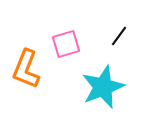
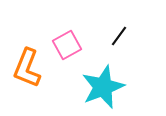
pink square: moved 1 px right, 1 px down; rotated 12 degrees counterclockwise
orange L-shape: moved 1 px right, 1 px up
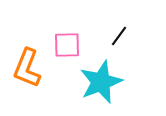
pink square: rotated 28 degrees clockwise
cyan star: moved 2 px left, 5 px up
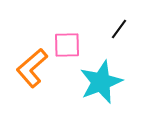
black line: moved 7 px up
orange L-shape: moved 5 px right; rotated 27 degrees clockwise
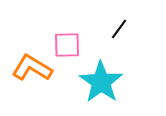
orange L-shape: rotated 72 degrees clockwise
cyan star: rotated 15 degrees counterclockwise
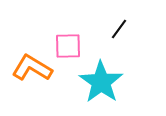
pink square: moved 1 px right, 1 px down
